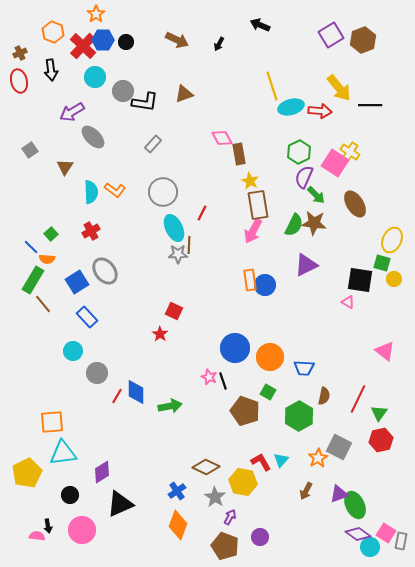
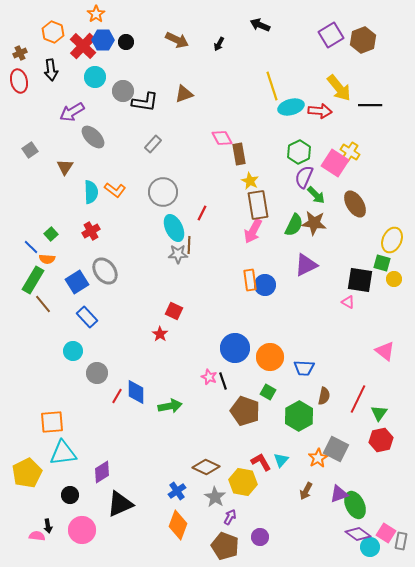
gray square at (339, 447): moved 3 px left, 2 px down
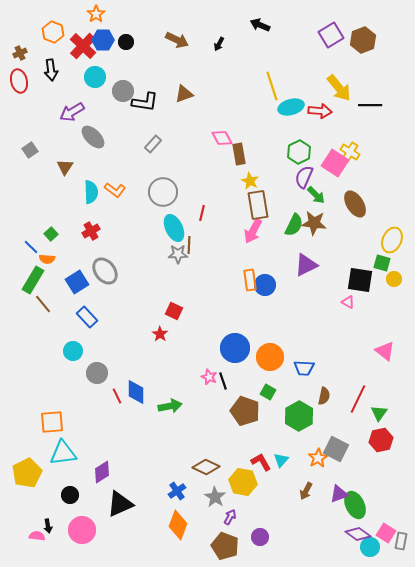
red line at (202, 213): rotated 14 degrees counterclockwise
red line at (117, 396): rotated 56 degrees counterclockwise
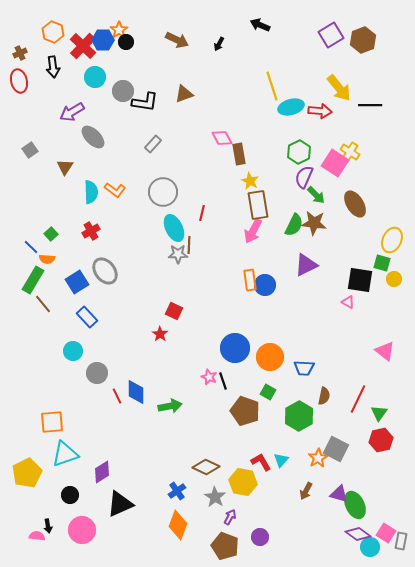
orange star at (96, 14): moved 23 px right, 16 px down
black arrow at (51, 70): moved 2 px right, 3 px up
cyan triangle at (63, 453): moved 2 px right, 1 px down; rotated 12 degrees counterclockwise
purple triangle at (339, 494): rotated 36 degrees clockwise
